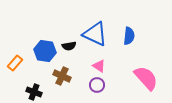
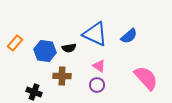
blue semicircle: rotated 42 degrees clockwise
black semicircle: moved 2 px down
orange rectangle: moved 20 px up
brown cross: rotated 24 degrees counterclockwise
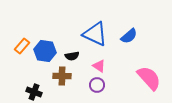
orange rectangle: moved 7 px right, 3 px down
black semicircle: moved 3 px right, 8 px down
pink semicircle: moved 3 px right
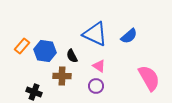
black semicircle: rotated 72 degrees clockwise
pink semicircle: rotated 12 degrees clockwise
purple circle: moved 1 px left, 1 px down
